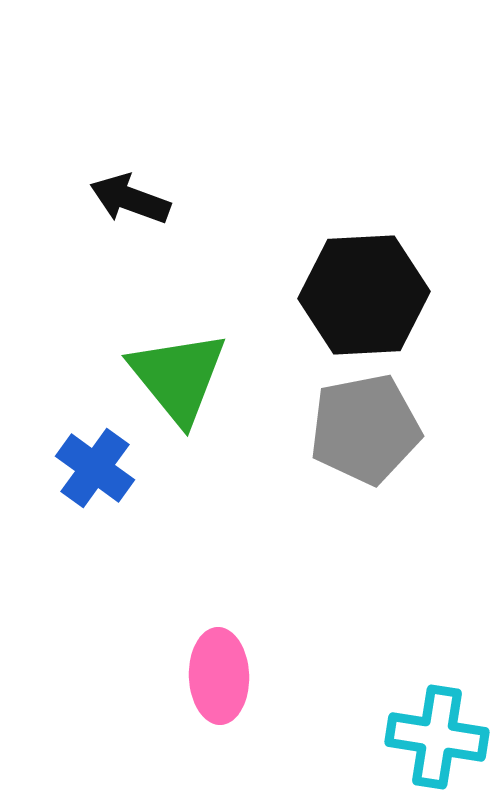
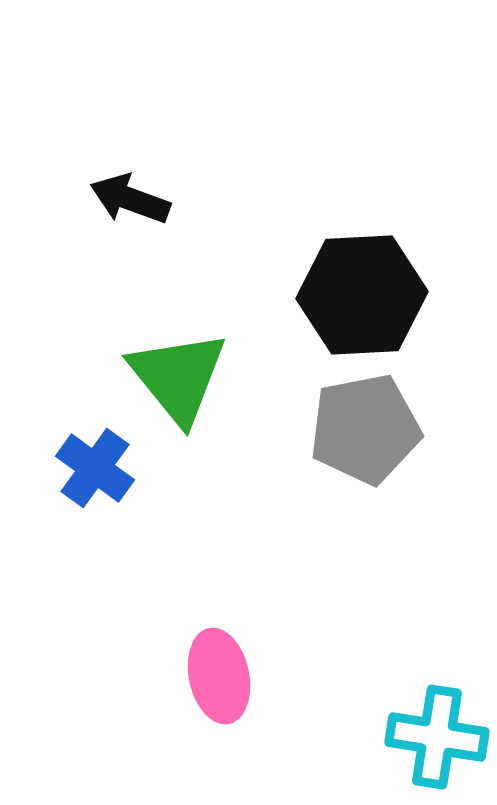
black hexagon: moved 2 px left
pink ellipse: rotated 10 degrees counterclockwise
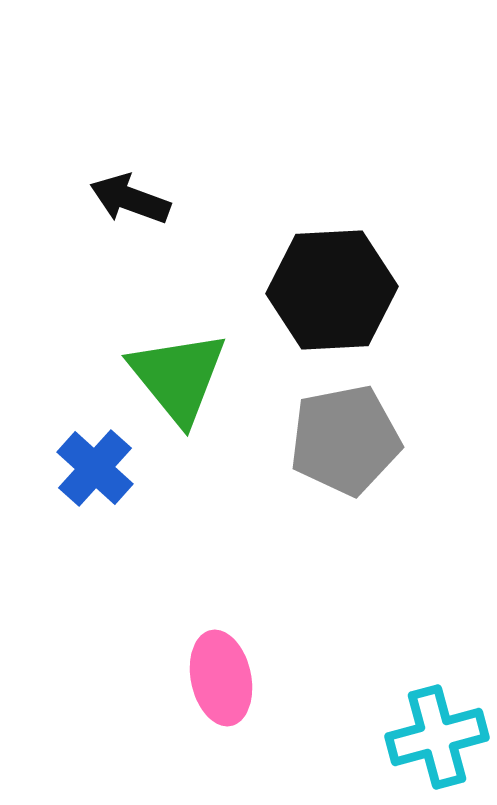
black hexagon: moved 30 px left, 5 px up
gray pentagon: moved 20 px left, 11 px down
blue cross: rotated 6 degrees clockwise
pink ellipse: moved 2 px right, 2 px down
cyan cross: rotated 24 degrees counterclockwise
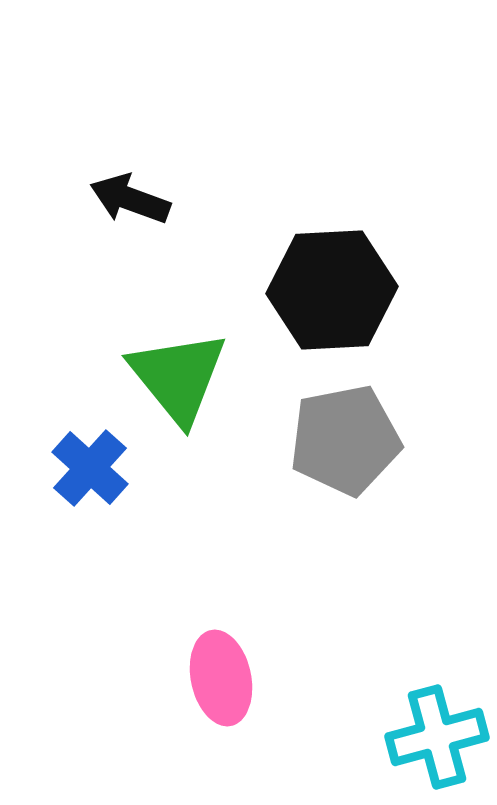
blue cross: moved 5 px left
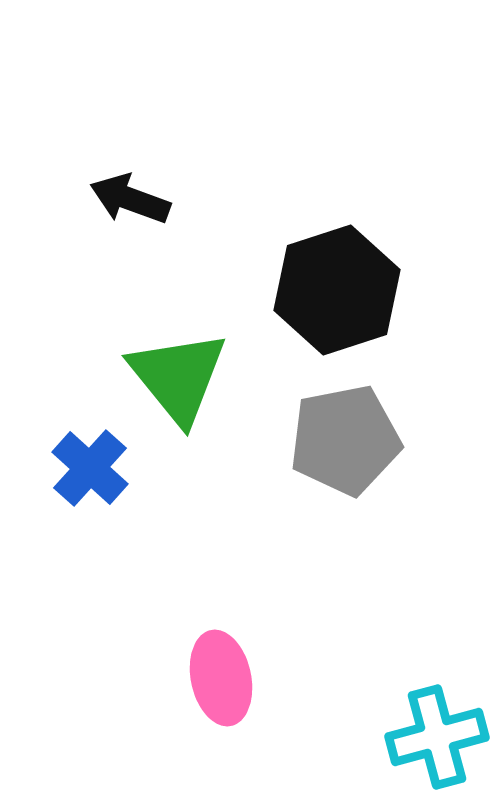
black hexagon: moved 5 px right; rotated 15 degrees counterclockwise
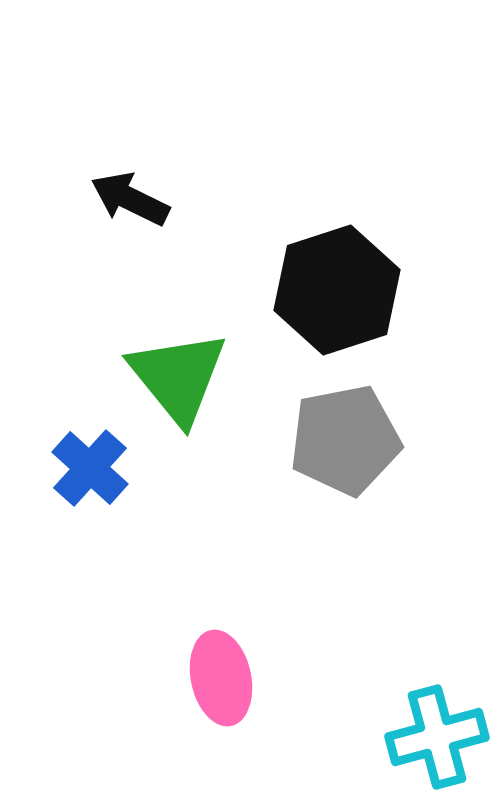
black arrow: rotated 6 degrees clockwise
